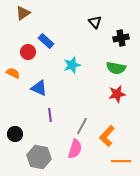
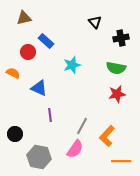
brown triangle: moved 1 px right, 5 px down; rotated 21 degrees clockwise
pink semicircle: rotated 18 degrees clockwise
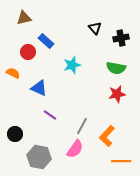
black triangle: moved 6 px down
purple line: rotated 48 degrees counterclockwise
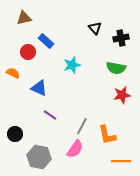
red star: moved 5 px right, 1 px down
orange L-shape: moved 1 px up; rotated 55 degrees counterclockwise
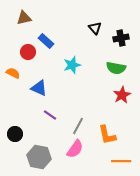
red star: rotated 18 degrees counterclockwise
gray line: moved 4 px left
